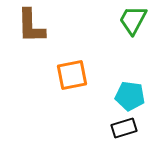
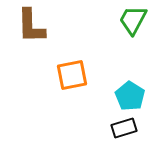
cyan pentagon: rotated 24 degrees clockwise
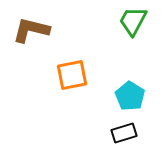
green trapezoid: moved 1 px down
brown L-shape: moved 4 px down; rotated 105 degrees clockwise
black rectangle: moved 5 px down
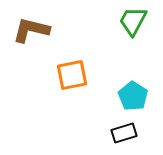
cyan pentagon: moved 3 px right
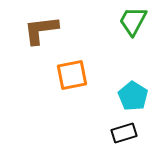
brown L-shape: moved 10 px right; rotated 21 degrees counterclockwise
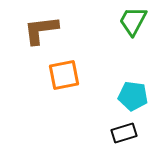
orange square: moved 8 px left
cyan pentagon: rotated 24 degrees counterclockwise
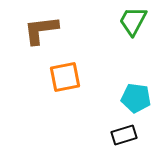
orange square: moved 1 px right, 2 px down
cyan pentagon: moved 3 px right, 2 px down
black rectangle: moved 2 px down
